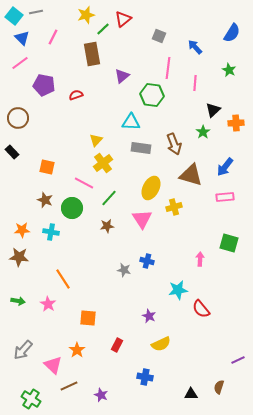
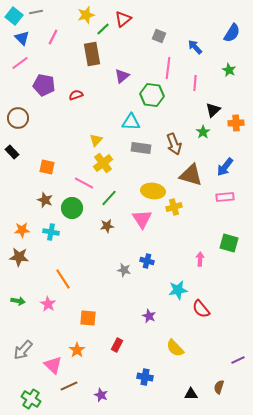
yellow ellipse at (151, 188): moved 2 px right, 3 px down; rotated 70 degrees clockwise
yellow semicircle at (161, 344): moved 14 px right, 4 px down; rotated 72 degrees clockwise
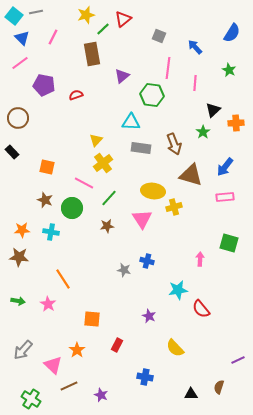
orange square at (88, 318): moved 4 px right, 1 px down
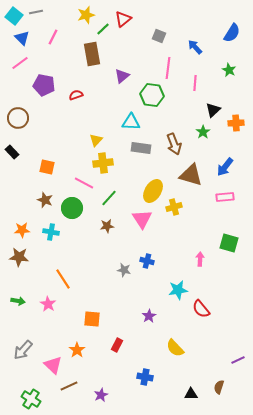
yellow cross at (103, 163): rotated 30 degrees clockwise
yellow ellipse at (153, 191): rotated 65 degrees counterclockwise
purple star at (149, 316): rotated 16 degrees clockwise
purple star at (101, 395): rotated 24 degrees clockwise
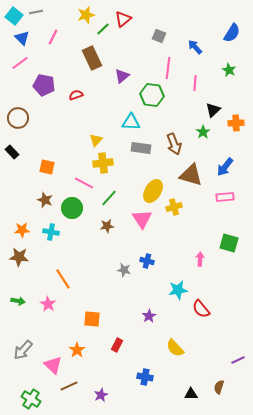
brown rectangle at (92, 54): moved 4 px down; rotated 15 degrees counterclockwise
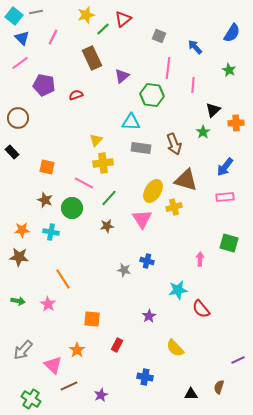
pink line at (195, 83): moved 2 px left, 2 px down
brown triangle at (191, 175): moved 5 px left, 5 px down
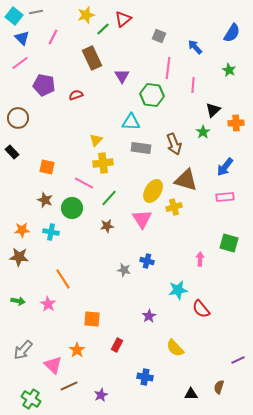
purple triangle at (122, 76): rotated 21 degrees counterclockwise
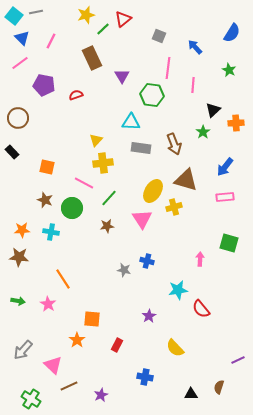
pink line at (53, 37): moved 2 px left, 4 px down
orange star at (77, 350): moved 10 px up
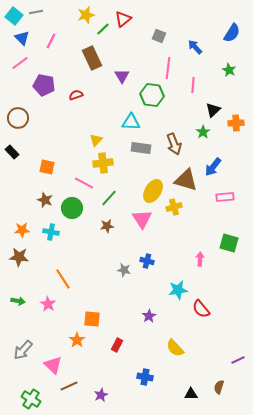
blue arrow at (225, 167): moved 12 px left
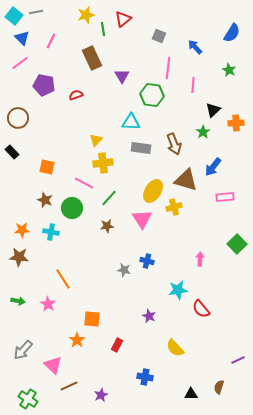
green line at (103, 29): rotated 56 degrees counterclockwise
green square at (229, 243): moved 8 px right, 1 px down; rotated 30 degrees clockwise
purple star at (149, 316): rotated 16 degrees counterclockwise
green cross at (31, 399): moved 3 px left
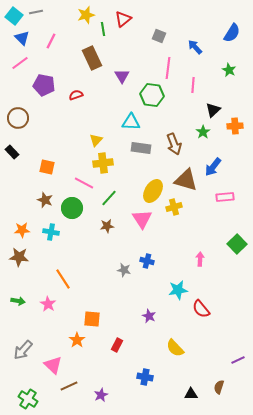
orange cross at (236, 123): moved 1 px left, 3 px down
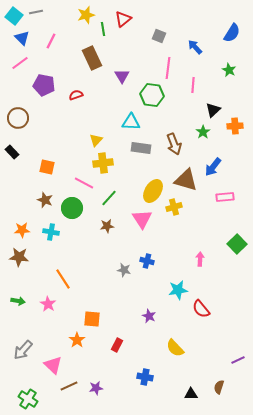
purple star at (101, 395): moved 5 px left, 7 px up; rotated 16 degrees clockwise
